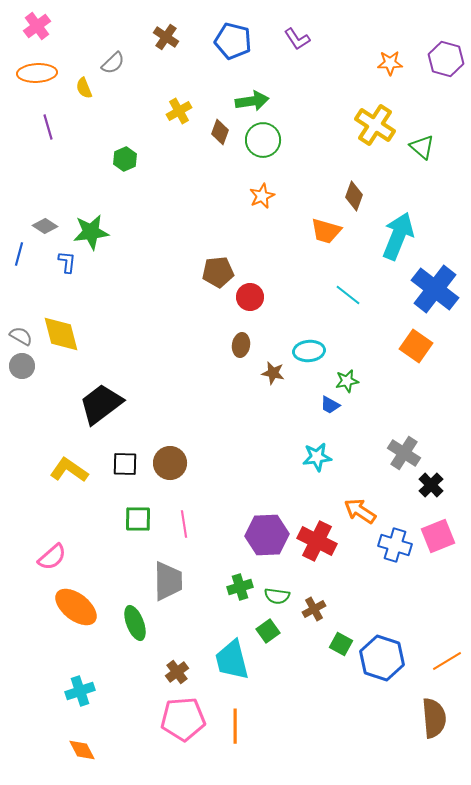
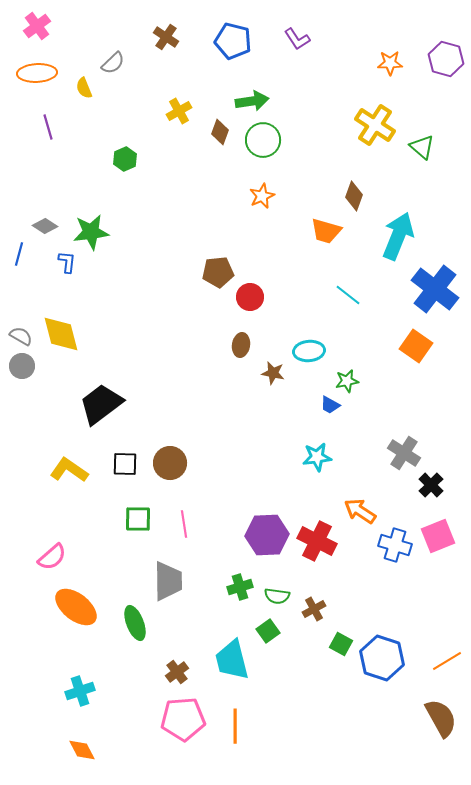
brown semicircle at (434, 718): moved 7 px right; rotated 24 degrees counterclockwise
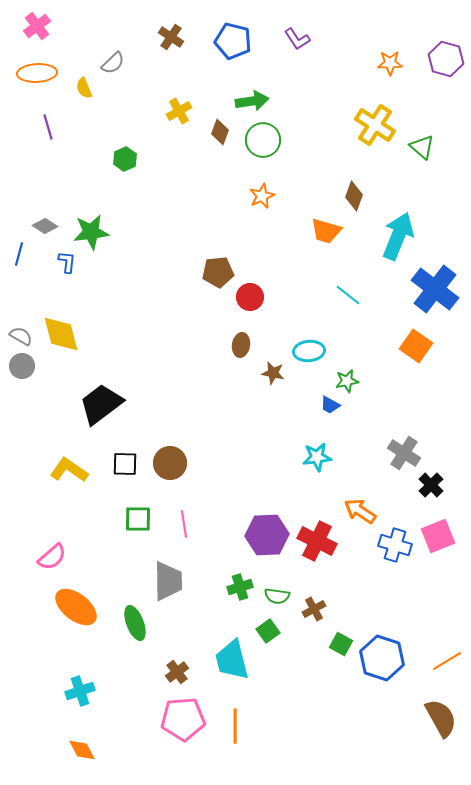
brown cross at (166, 37): moved 5 px right
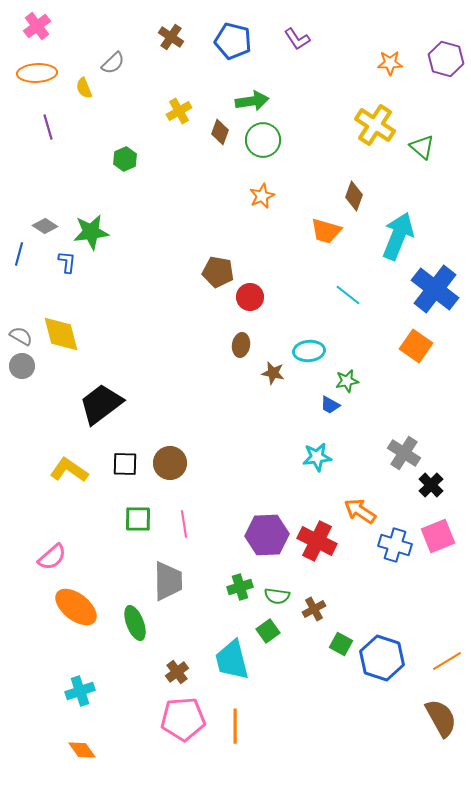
brown pentagon at (218, 272): rotated 16 degrees clockwise
orange diamond at (82, 750): rotated 8 degrees counterclockwise
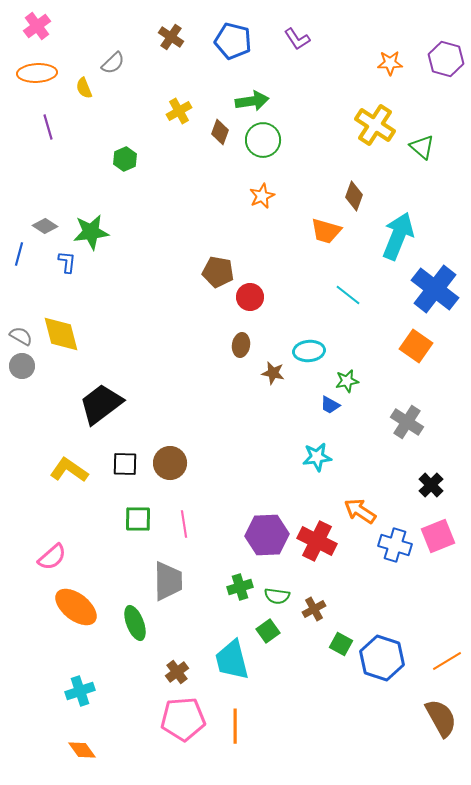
gray cross at (404, 453): moved 3 px right, 31 px up
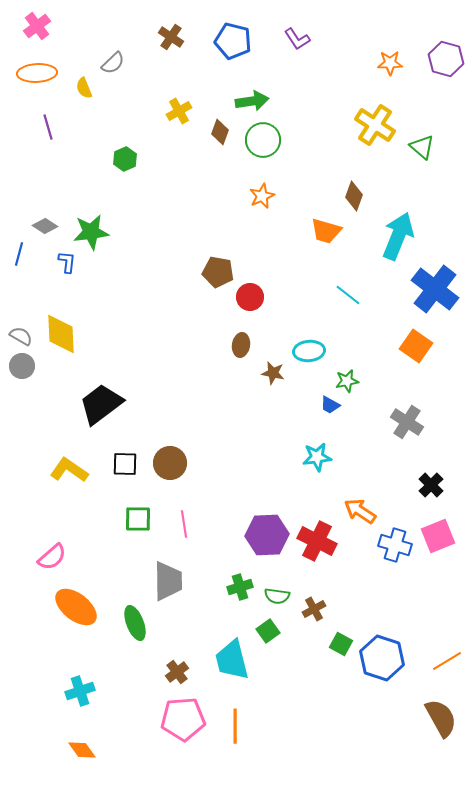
yellow diamond at (61, 334): rotated 12 degrees clockwise
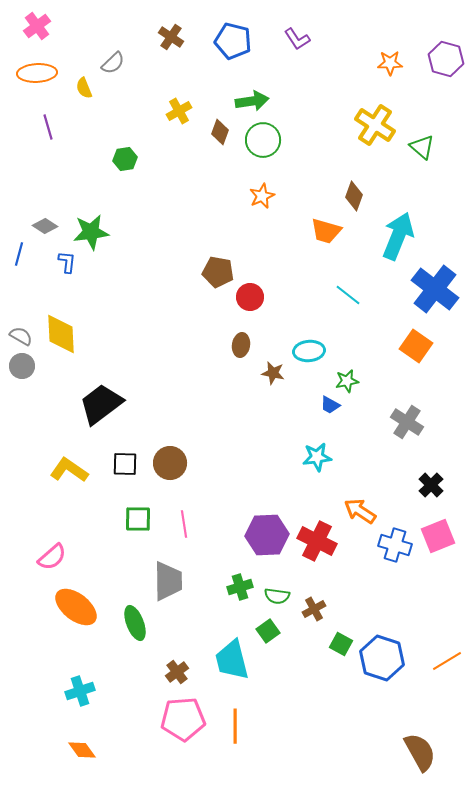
green hexagon at (125, 159): rotated 15 degrees clockwise
brown semicircle at (441, 718): moved 21 px left, 34 px down
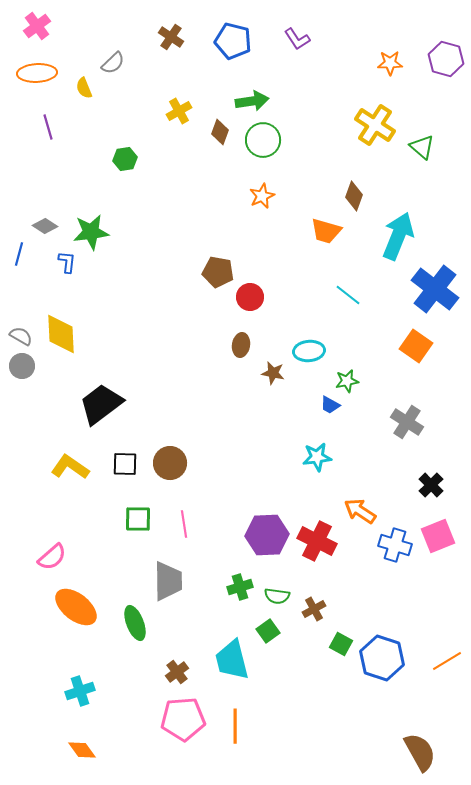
yellow L-shape at (69, 470): moved 1 px right, 3 px up
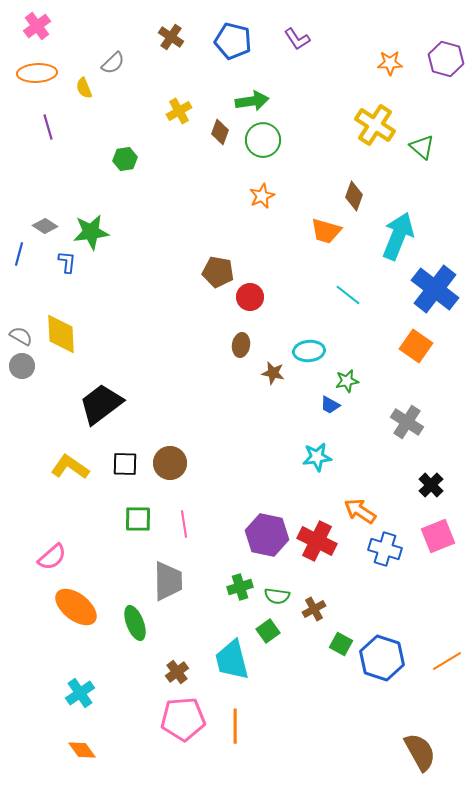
purple hexagon at (267, 535): rotated 15 degrees clockwise
blue cross at (395, 545): moved 10 px left, 4 px down
cyan cross at (80, 691): moved 2 px down; rotated 16 degrees counterclockwise
